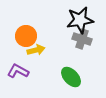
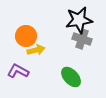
black star: moved 1 px left
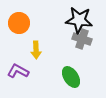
black star: rotated 16 degrees clockwise
orange circle: moved 7 px left, 13 px up
yellow arrow: rotated 102 degrees clockwise
green ellipse: rotated 10 degrees clockwise
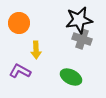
black star: rotated 16 degrees counterclockwise
purple L-shape: moved 2 px right
green ellipse: rotated 30 degrees counterclockwise
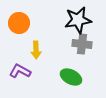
black star: moved 1 px left
gray cross: moved 5 px down; rotated 12 degrees counterclockwise
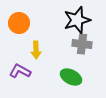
black star: moved 1 px left; rotated 8 degrees counterclockwise
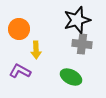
orange circle: moved 6 px down
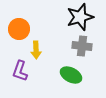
black star: moved 3 px right, 3 px up
gray cross: moved 2 px down
purple L-shape: rotated 100 degrees counterclockwise
green ellipse: moved 2 px up
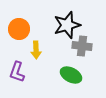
black star: moved 13 px left, 8 px down
purple L-shape: moved 3 px left, 1 px down
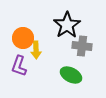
black star: rotated 16 degrees counterclockwise
orange circle: moved 4 px right, 9 px down
purple L-shape: moved 2 px right, 6 px up
